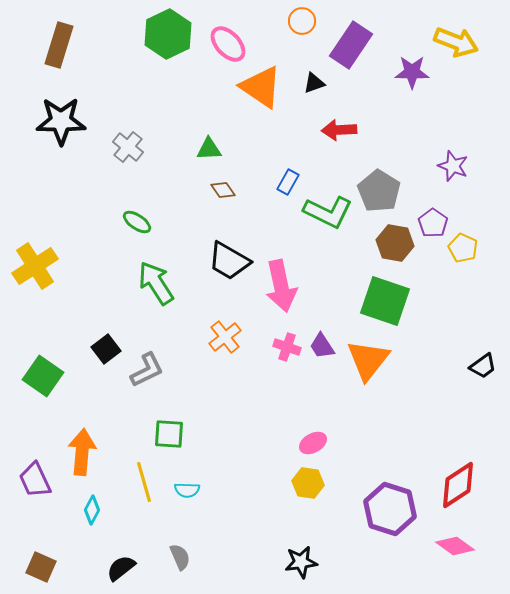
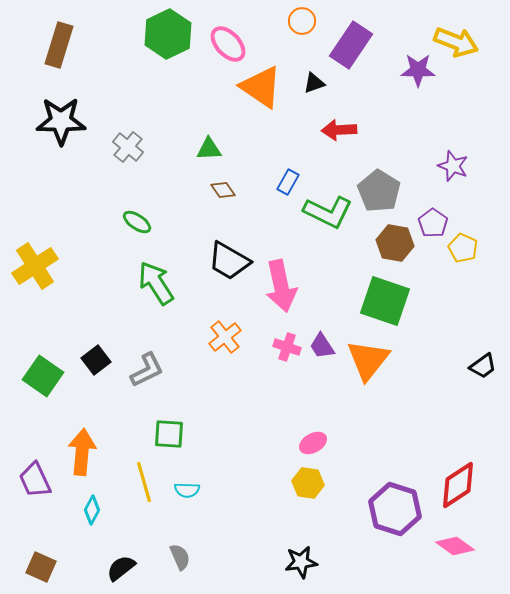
purple star at (412, 72): moved 6 px right, 2 px up
black square at (106, 349): moved 10 px left, 11 px down
purple hexagon at (390, 509): moved 5 px right
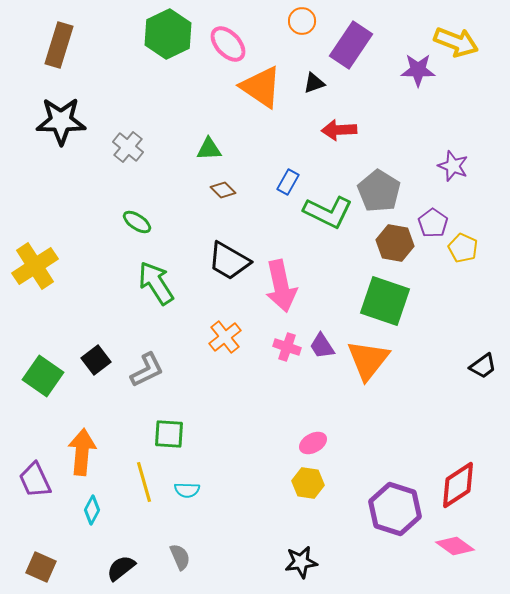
brown diamond at (223, 190): rotated 10 degrees counterclockwise
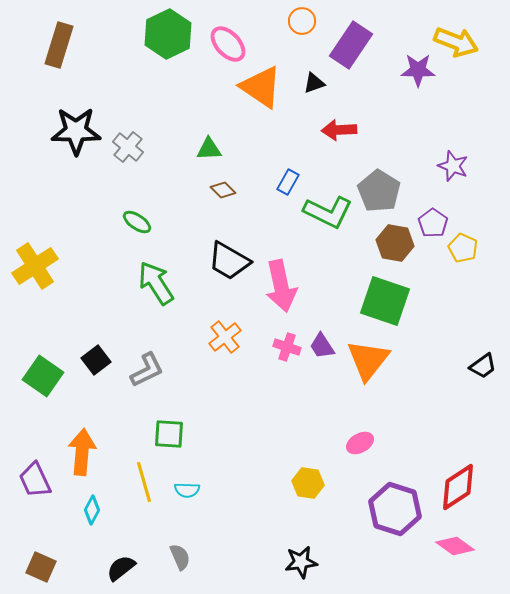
black star at (61, 121): moved 15 px right, 10 px down
pink ellipse at (313, 443): moved 47 px right
red diamond at (458, 485): moved 2 px down
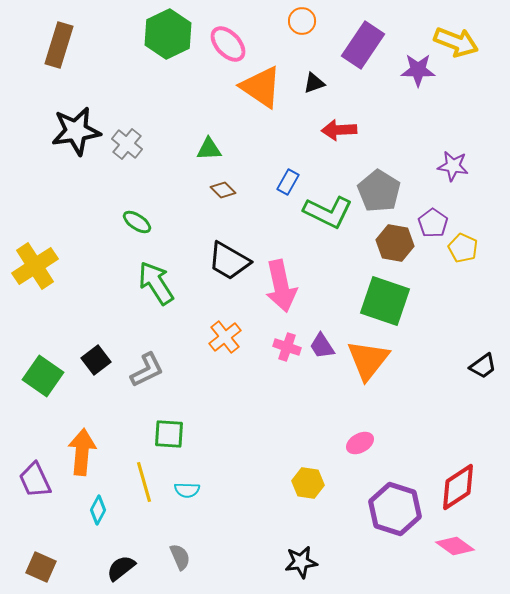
purple rectangle at (351, 45): moved 12 px right
black star at (76, 131): rotated 9 degrees counterclockwise
gray cross at (128, 147): moved 1 px left, 3 px up
purple star at (453, 166): rotated 12 degrees counterclockwise
cyan diamond at (92, 510): moved 6 px right
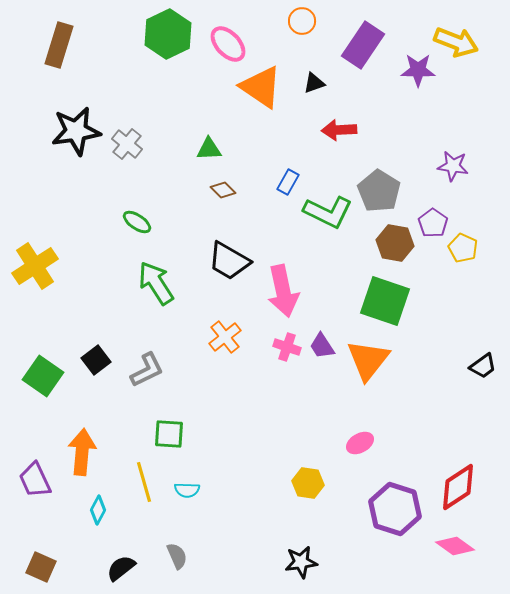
pink arrow at (281, 286): moved 2 px right, 5 px down
gray semicircle at (180, 557): moved 3 px left, 1 px up
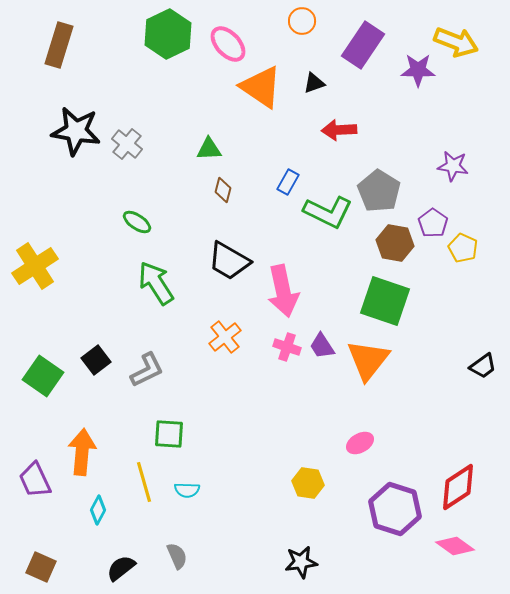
black star at (76, 131): rotated 18 degrees clockwise
brown diamond at (223, 190): rotated 60 degrees clockwise
